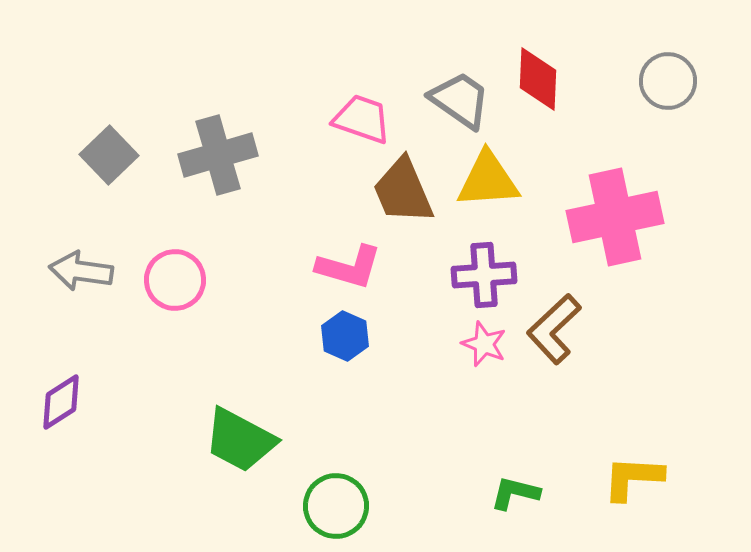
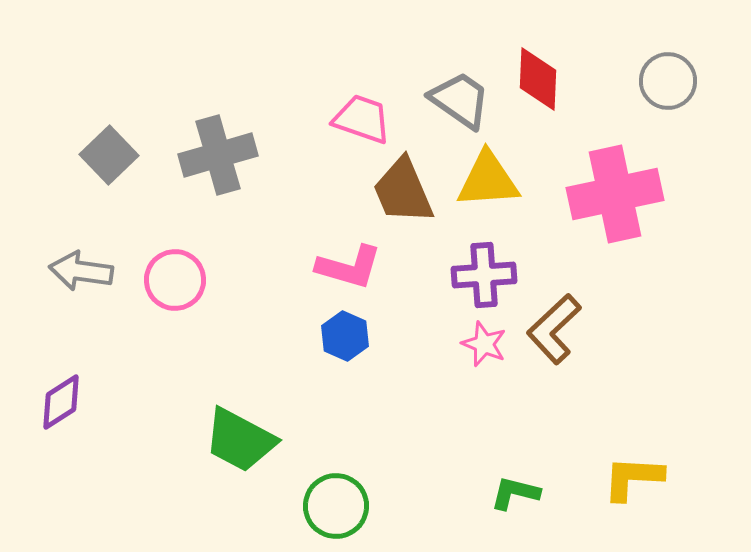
pink cross: moved 23 px up
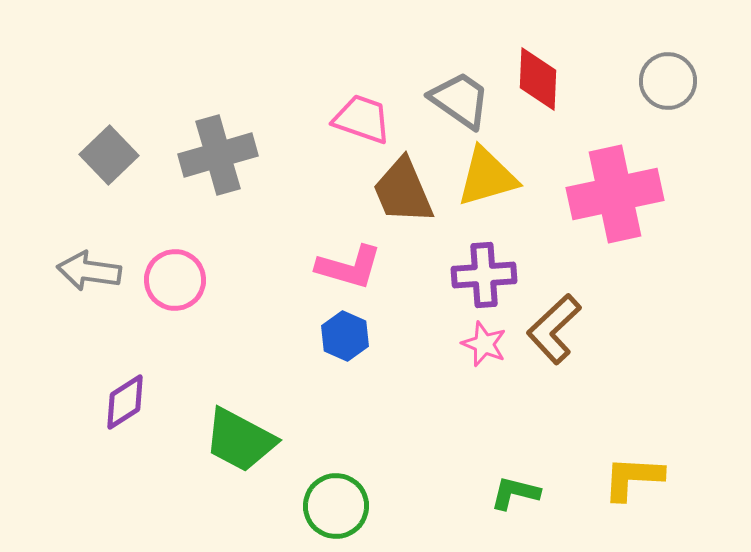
yellow triangle: moved 1 px left, 3 px up; rotated 12 degrees counterclockwise
gray arrow: moved 8 px right
purple diamond: moved 64 px right
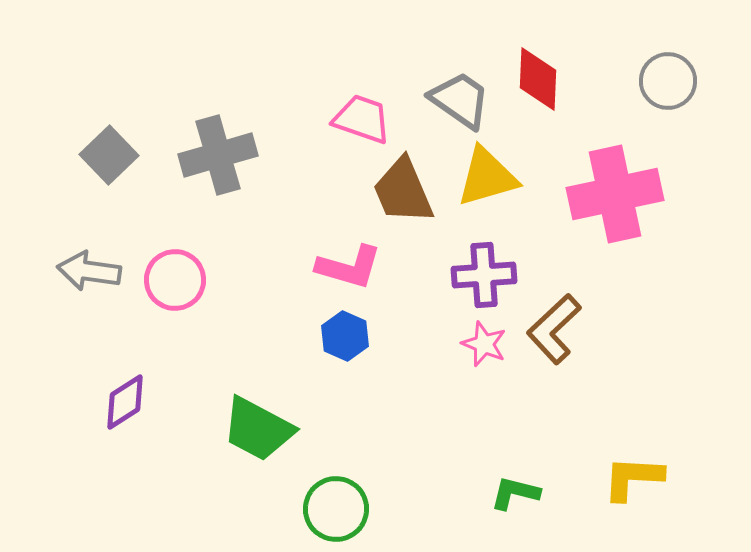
green trapezoid: moved 18 px right, 11 px up
green circle: moved 3 px down
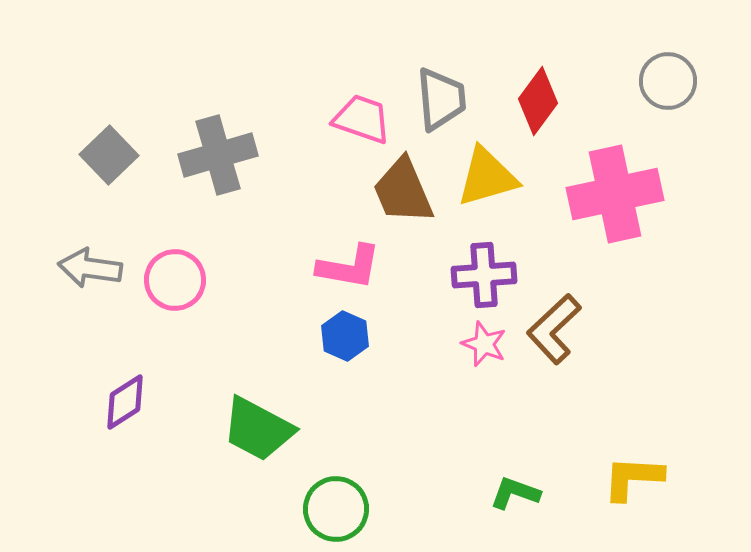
red diamond: moved 22 px down; rotated 34 degrees clockwise
gray trapezoid: moved 19 px left, 1 px up; rotated 50 degrees clockwise
pink L-shape: rotated 6 degrees counterclockwise
gray arrow: moved 1 px right, 3 px up
green L-shape: rotated 6 degrees clockwise
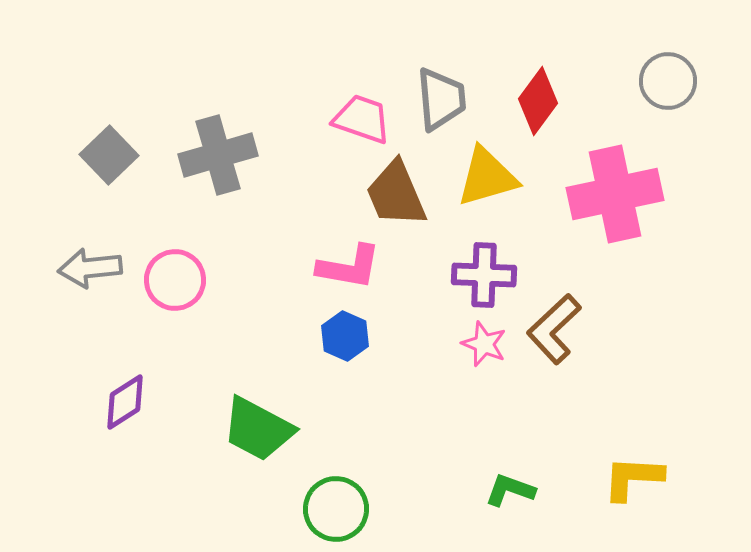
brown trapezoid: moved 7 px left, 3 px down
gray arrow: rotated 14 degrees counterclockwise
purple cross: rotated 6 degrees clockwise
green L-shape: moved 5 px left, 3 px up
